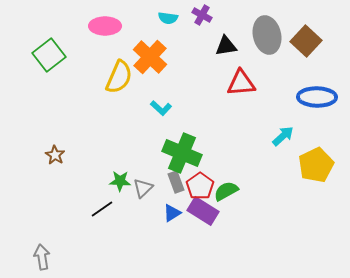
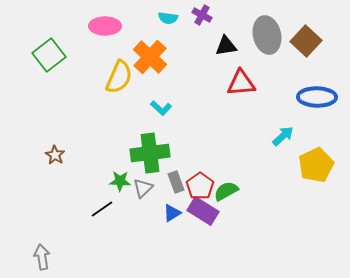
green cross: moved 32 px left; rotated 30 degrees counterclockwise
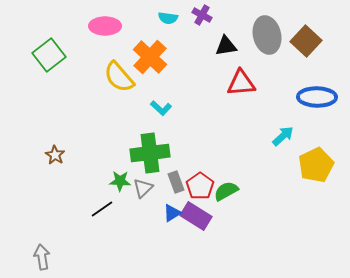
yellow semicircle: rotated 116 degrees clockwise
purple rectangle: moved 7 px left, 5 px down
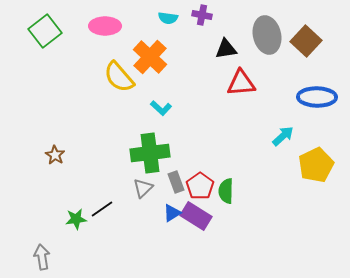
purple cross: rotated 18 degrees counterclockwise
black triangle: moved 3 px down
green square: moved 4 px left, 24 px up
green star: moved 44 px left, 38 px down; rotated 10 degrees counterclockwise
green semicircle: rotated 60 degrees counterclockwise
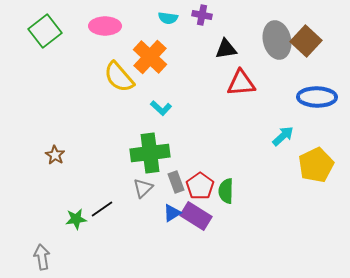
gray ellipse: moved 10 px right, 5 px down
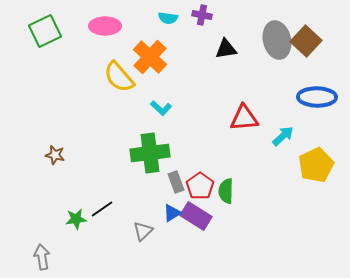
green square: rotated 12 degrees clockwise
red triangle: moved 3 px right, 35 px down
brown star: rotated 18 degrees counterclockwise
gray triangle: moved 43 px down
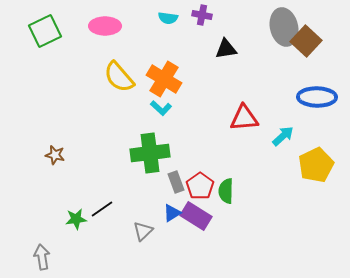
gray ellipse: moved 7 px right, 13 px up
orange cross: moved 14 px right, 22 px down; rotated 12 degrees counterclockwise
